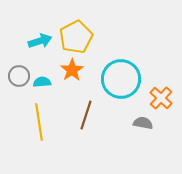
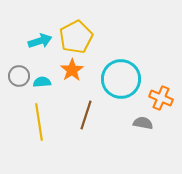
orange cross: rotated 20 degrees counterclockwise
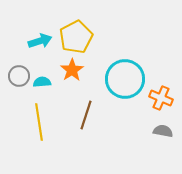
cyan circle: moved 4 px right
gray semicircle: moved 20 px right, 8 px down
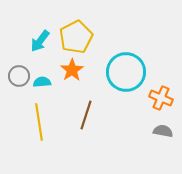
cyan arrow: rotated 145 degrees clockwise
cyan circle: moved 1 px right, 7 px up
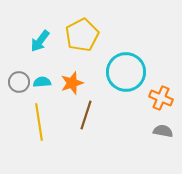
yellow pentagon: moved 6 px right, 2 px up
orange star: moved 13 px down; rotated 15 degrees clockwise
gray circle: moved 6 px down
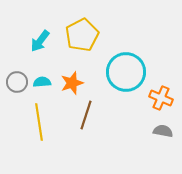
gray circle: moved 2 px left
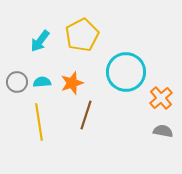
orange cross: rotated 25 degrees clockwise
